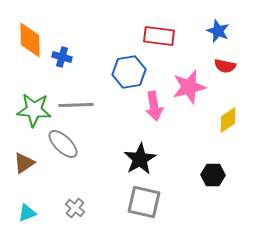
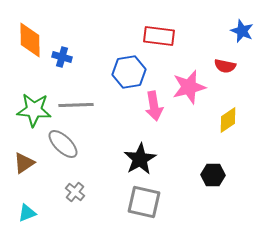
blue star: moved 24 px right
gray cross: moved 16 px up
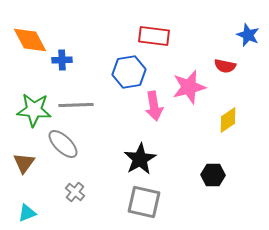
blue star: moved 6 px right, 4 px down
red rectangle: moved 5 px left
orange diamond: rotated 27 degrees counterclockwise
blue cross: moved 3 px down; rotated 18 degrees counterclockwise
brown triangle: rotated 20 degrees counterclockwise
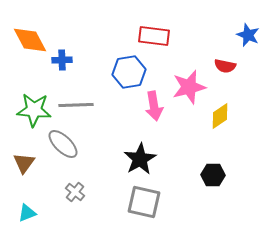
yellow diamond: moved 8 px left, 4 px up
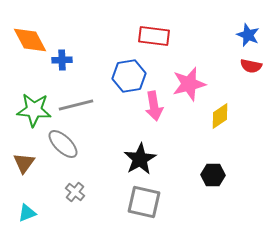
red semicircle: moved 26 px right
blue hexagon: moved 4 px down
pink star: moved 3 px up
gray line: rotated 12 degrees counterclockwise
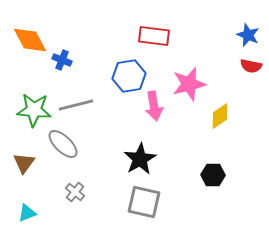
blue cross: rotated 24 degrees clockwise
